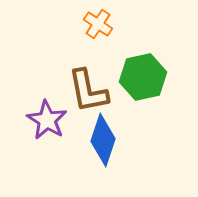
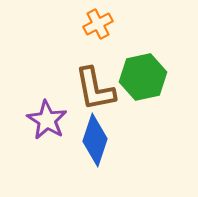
orange cross: rotated 28 degrees clockwise
brown L-shape: moved 7 px right, 2 px up
blue diamond: moved 8 px left
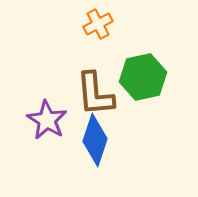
brown L-shape: moved 5 px down; rotated 6 degrees clockwise
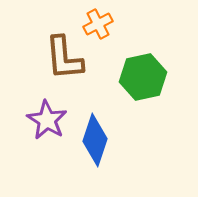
brown L-shape: moved 31 px left, 36 px up
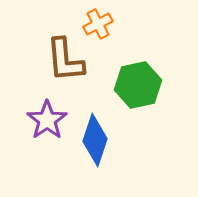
brown L-shape: moved 1 px right, 2 px down
green hexagon: moved 5 px left, 8 px down
purple star: rotated 6 degrees clockwise
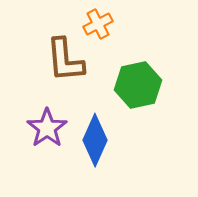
purple star: moved 8 px down
blue diamond: rotated 6 degrees clockwise
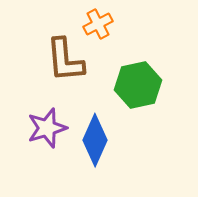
purple star: rotated 18 degrees clockwise
